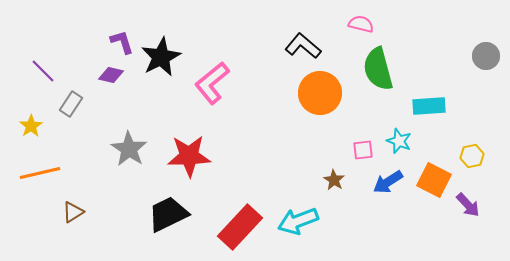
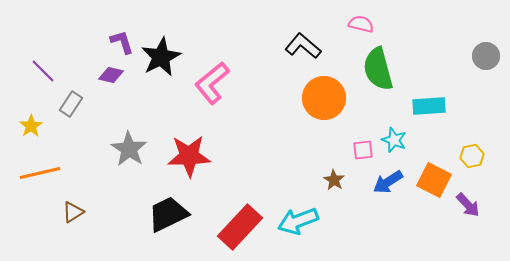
orange circle: moved 4 px right, 5 px down
cyan star: moved 5 px left, 1 px up
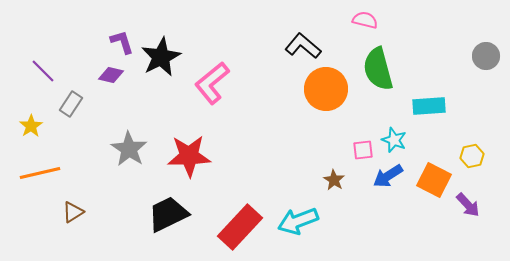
pink semicircle: moved 4 px right, 4 px up
orange circle: moved 2 px right, 9 px up
blue arrow: moved 6 px up
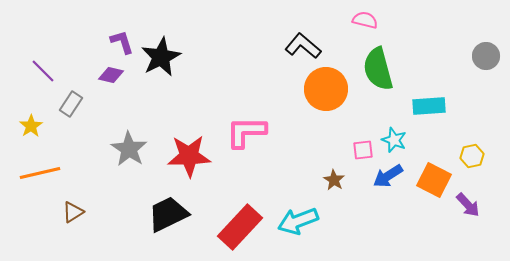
pink L-shape: moved 34 px right, 49 px down; rotated 39 degrees clockwise
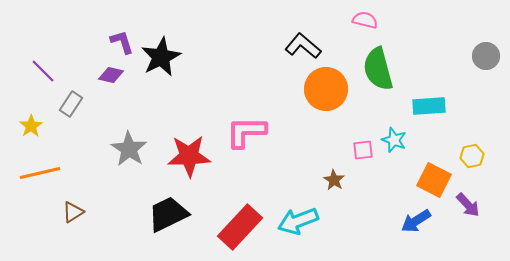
blue arrow: moved 28 px right, 45 px down
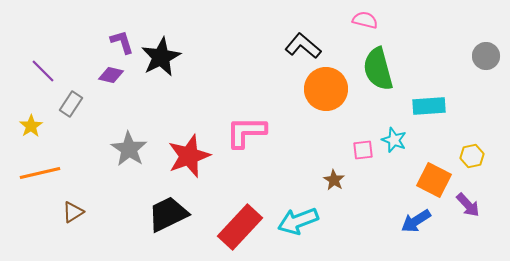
red star: rotated 18 degrees counterclockwise
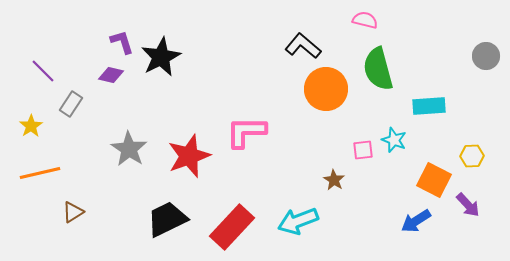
yellow hexagon: rotated 10 degrees clockwise
black trapezoid: moved 1 px left, 5 px down
red rectangle: moved 8 px left
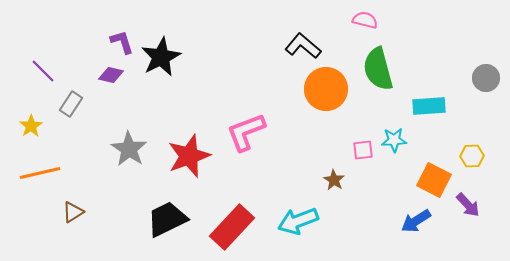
gray circle: moved 22 px down
pink L-shape: rotated 21 degrees counterclockwise
cyan star: rotated 25 degrees counterclockwise
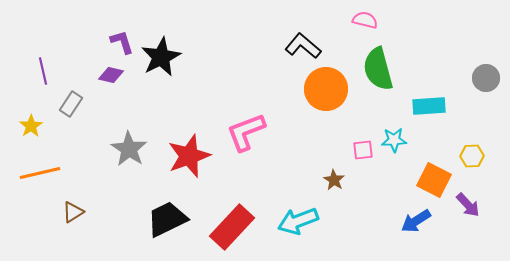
purple line: rotated 32 degrees clockwise
